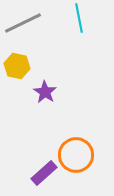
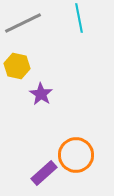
purple star: moved 4 px left, 2 px down
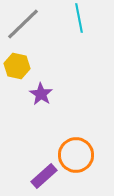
gray line: moved 1 px down; rotated 18 degrees counterclockwise
purple rectangle: moved 3 px down
